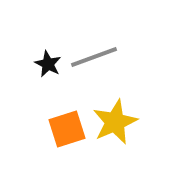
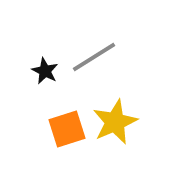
gray line: rotated 12 degrees counterclockwise
black star: moved 3 px left, 7 px down
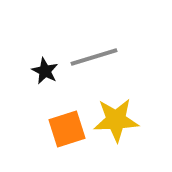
gray line: rotated 15 degrees clockwise
yellow star: moved 1 px right, 2 px up; rotated 21 degrees clockwise
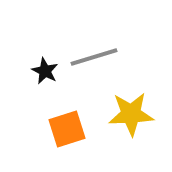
yellow star: moved 15 px right, 6 px up
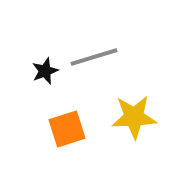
black star: rotated 24 degrees clockwise
yellow star: moved 3 px right, 3 px down
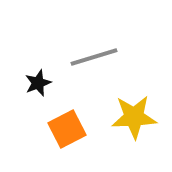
black star: moved 7 px left, 12 px down
orange square: rotated 9 degrees counterclockwise
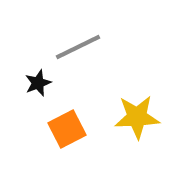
gray line: moved 16 px left, 10 px up; rotated 9 degrees counterclockwise
yellow star: moved 3 px right
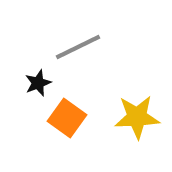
orange square: moved 11 px up; rotated 27 degrees counterclockwise
